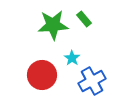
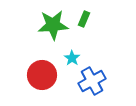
green rectangle: rotated 63 degrees clockwise
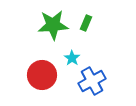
green rectangle: moved 2 px right, 4 px down
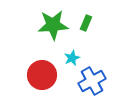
cyan star: rotated 14 degrees clockwise
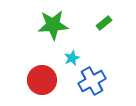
green rectangle: moved 18 px right; rotated 28 degrees clockwise
red circle: moved 5 px down
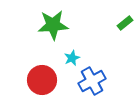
green rectangle: moved 21 px right
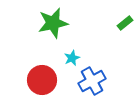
green star: moved 2 px up; rotated 8 degrees counterclockwise
